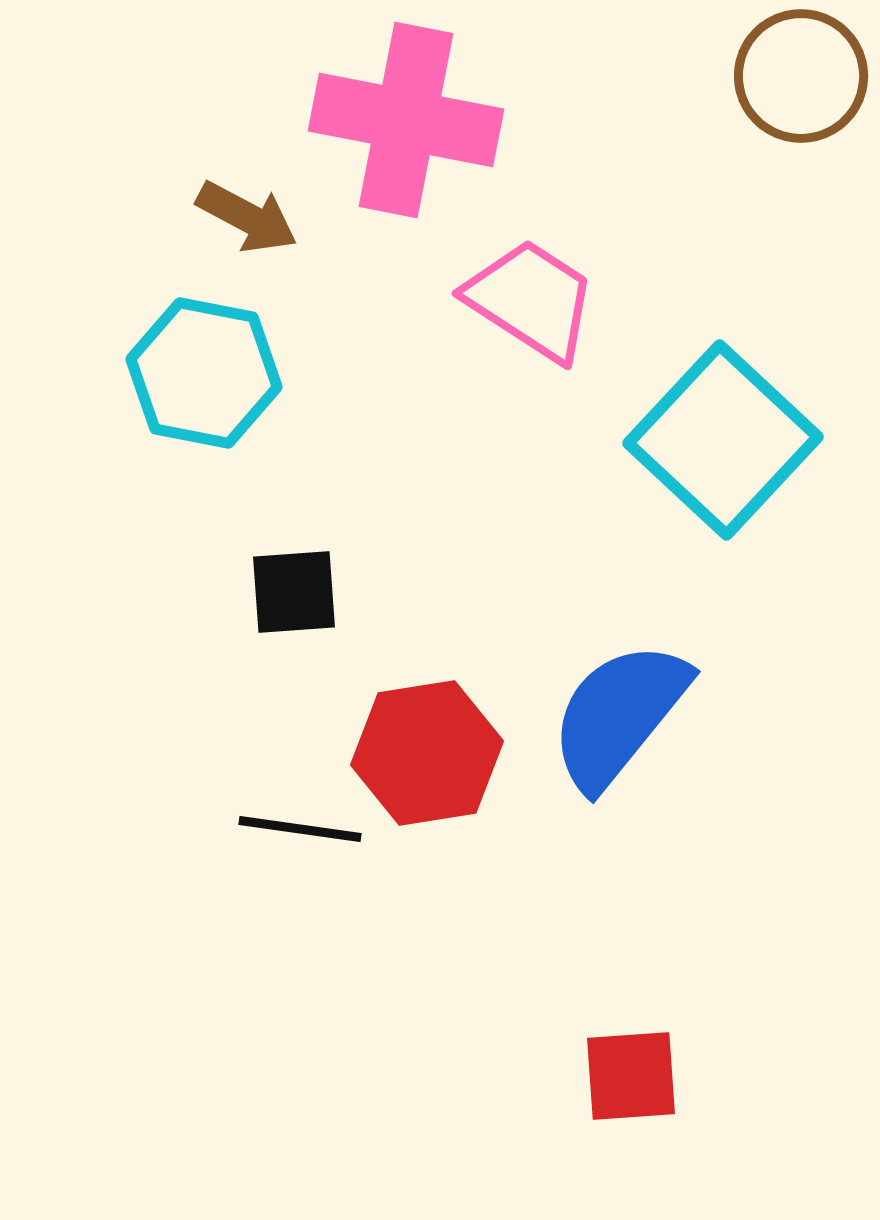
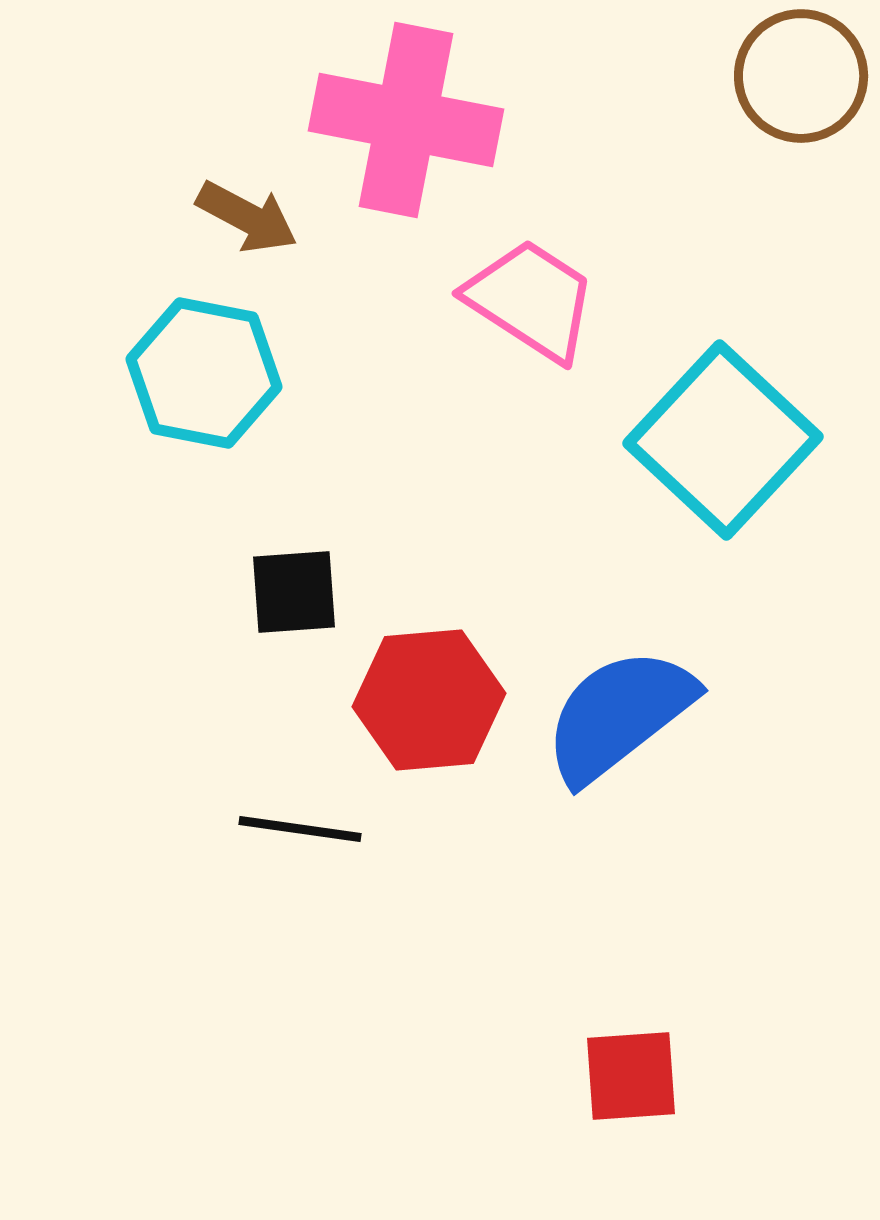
blue semicircle: rotated 13 degrees clockwise
red hexagon: moved 2 px right, 53 px up; rotated 4 degrees clockwise
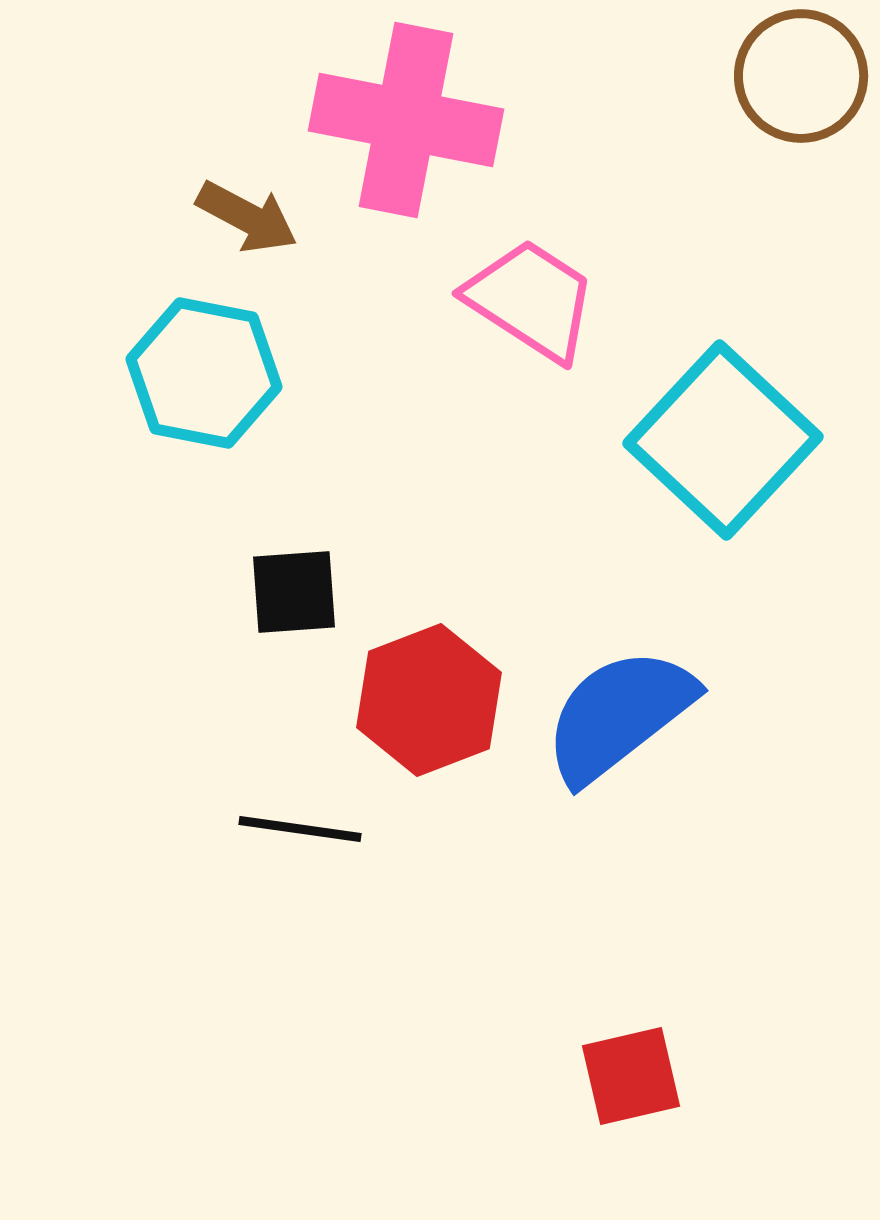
red hexagon: rotated 16 degrees counterclockwise
red square: rotated 9 degrees counterclockwise
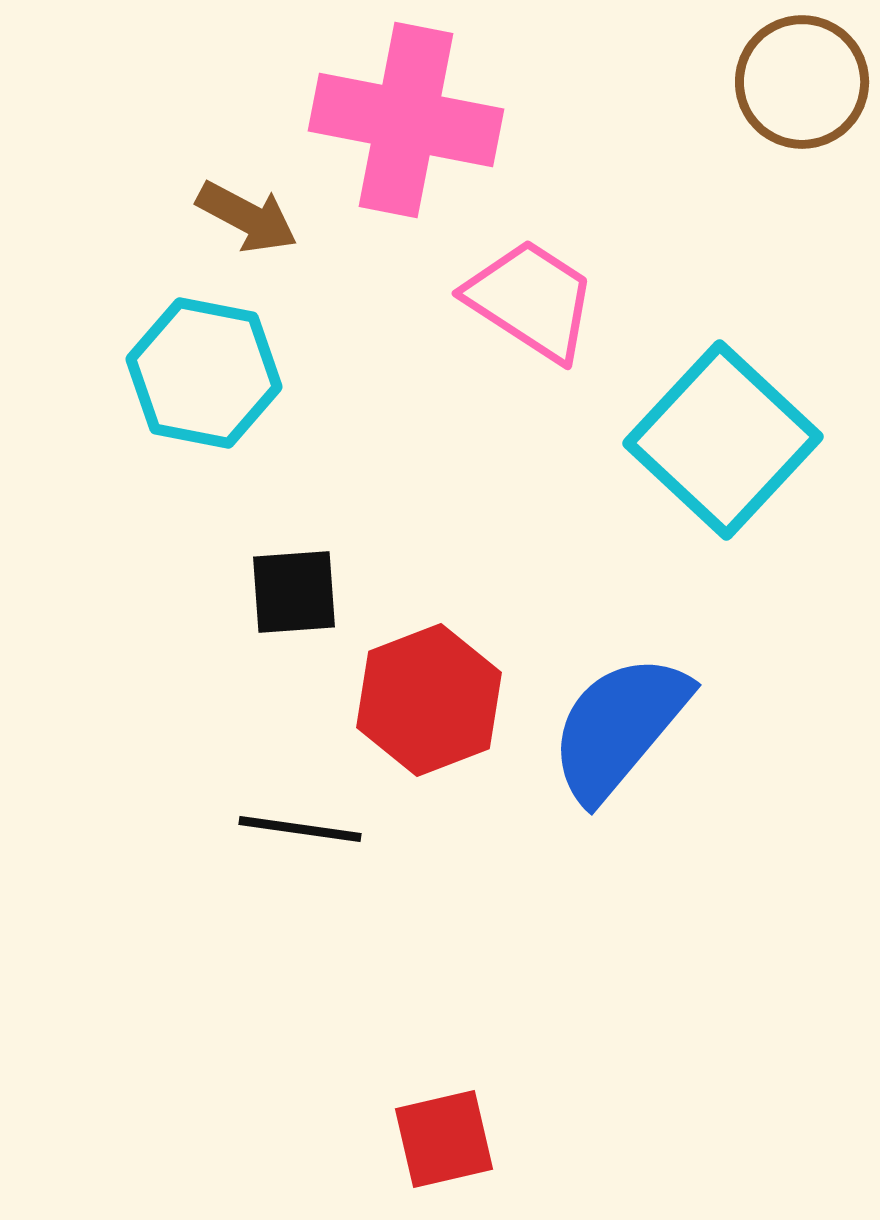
brown circle: moved 1 px right, 6 px down
blue semicircle: moved 12 px down; rotated 12 degrees counterclockwise
red square: moved 187 px left, 63 px down
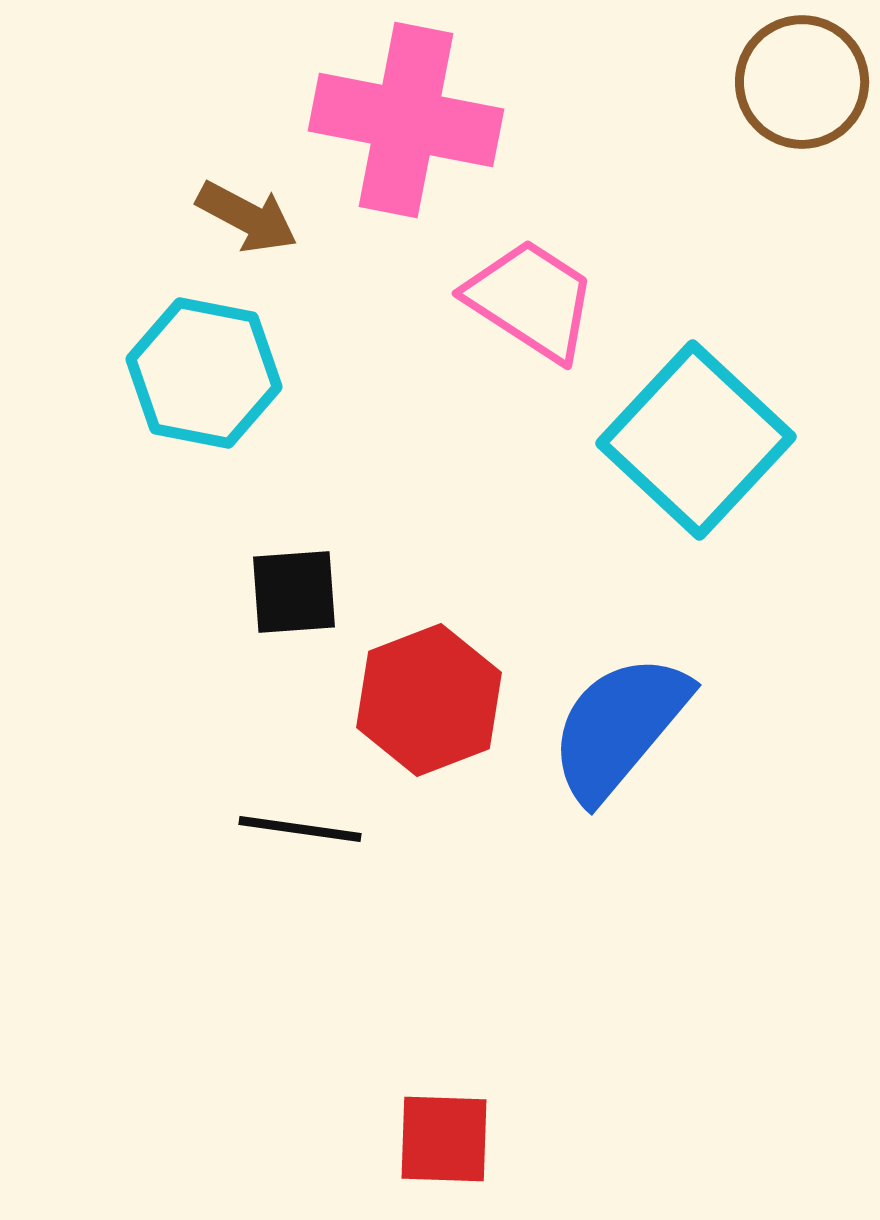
cyan square: moved 27 px left
red square: rotated 15 degrees clockwise
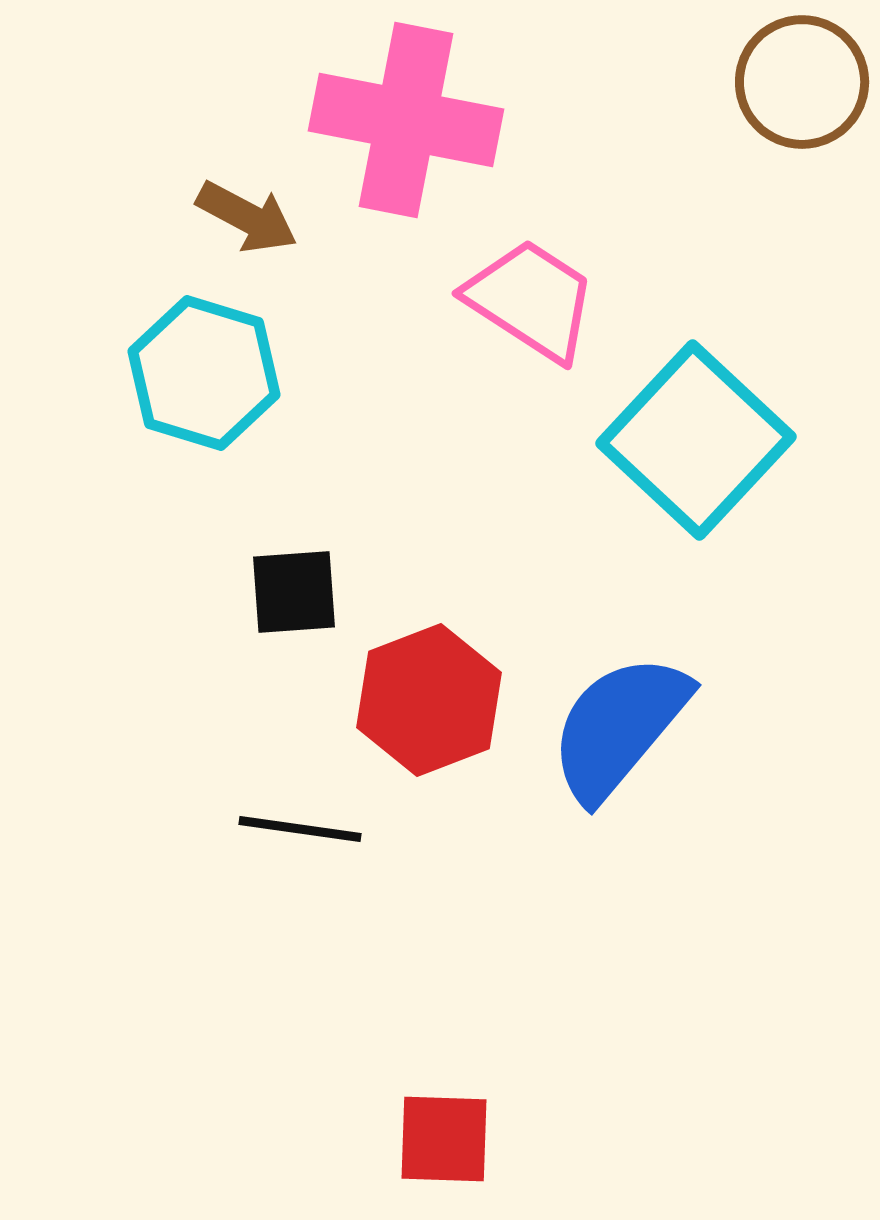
cyan hexagon: rotated 6 degrees clockwise
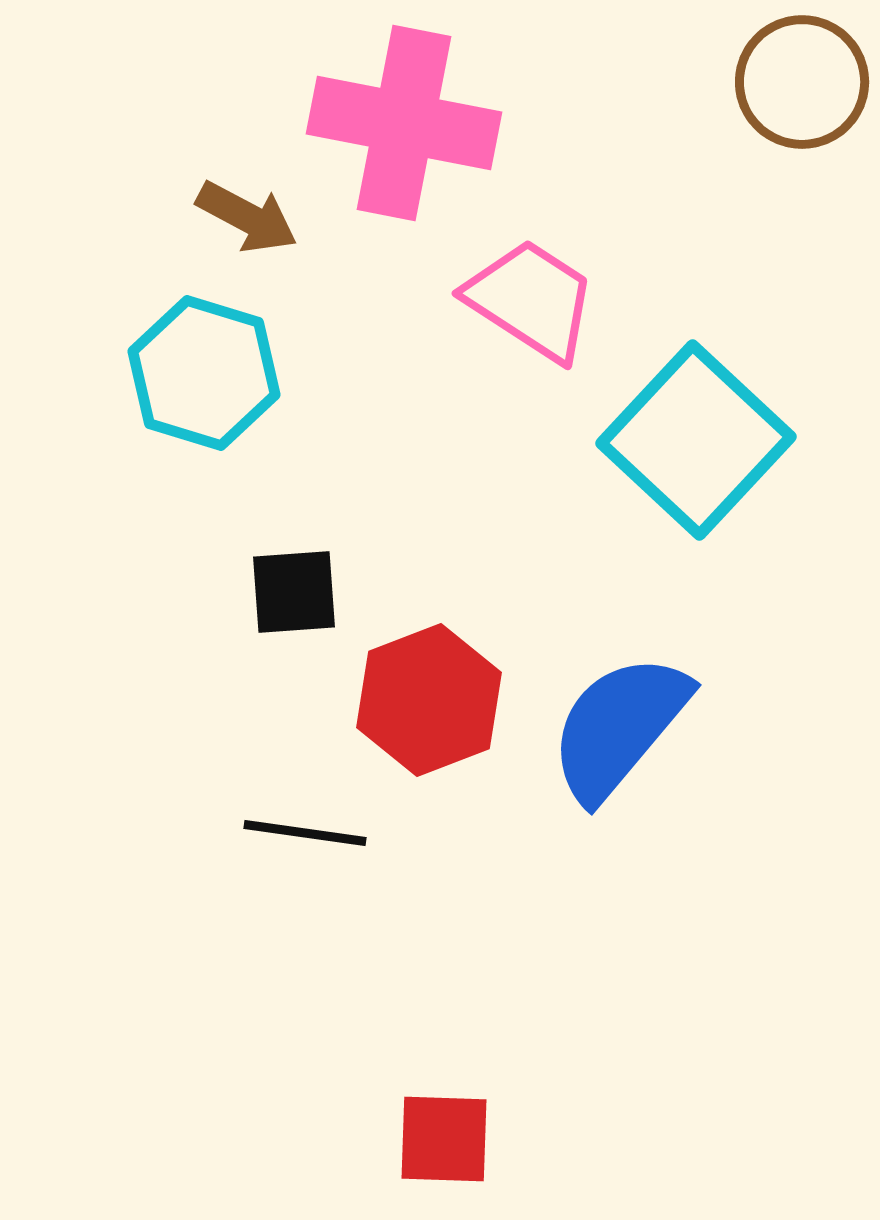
pink cross: moved 2 px left, 3 px down
black line: moved 5 px right, 4 px down
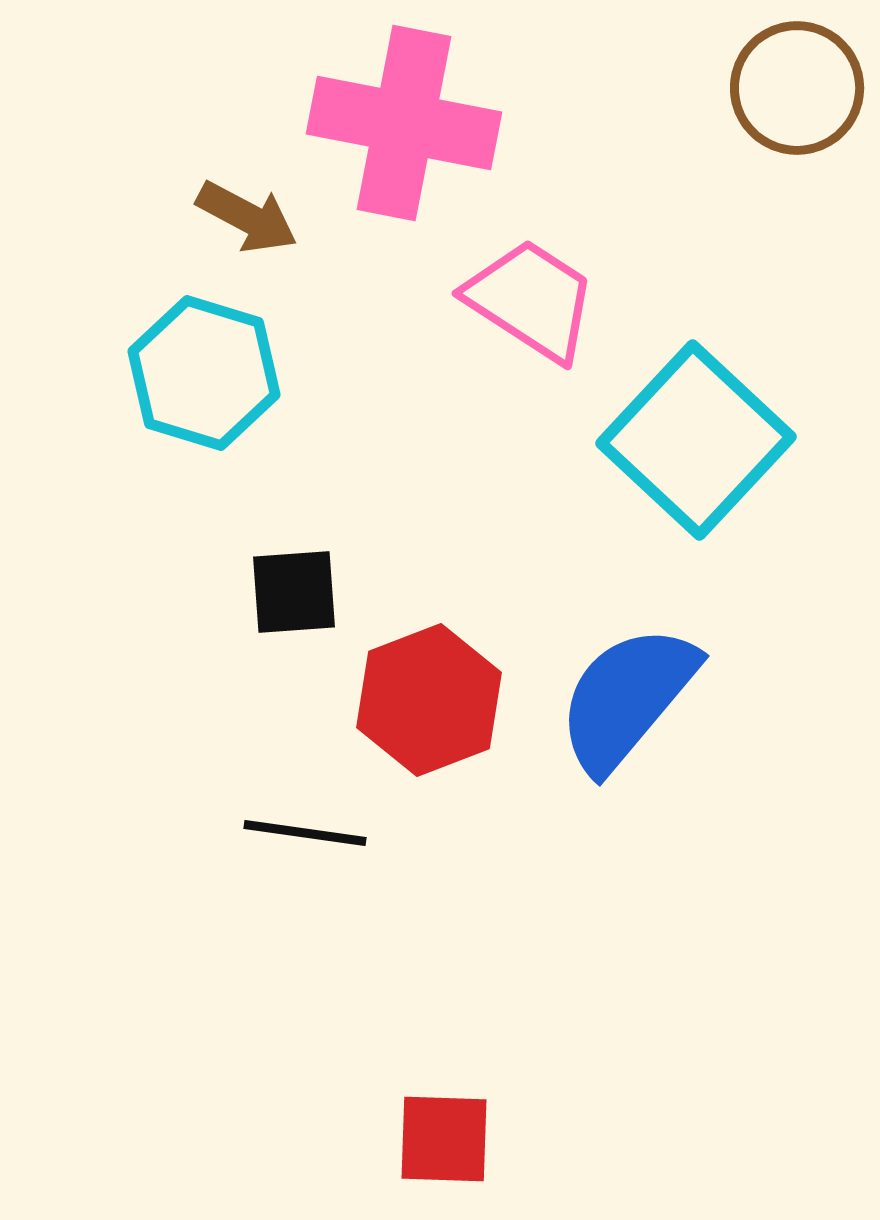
brown circle: moved 5 px left, 6 px down
blue semicircle: moved 8 px right, 29 px up
